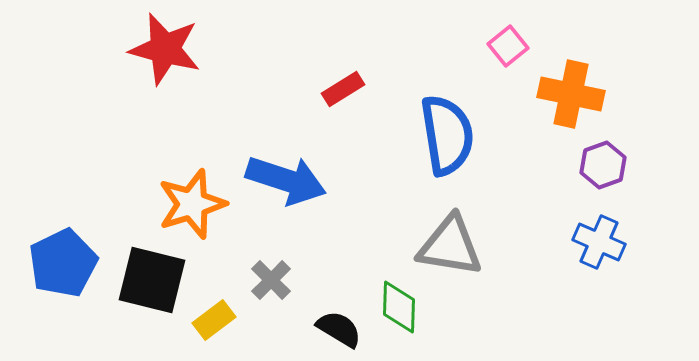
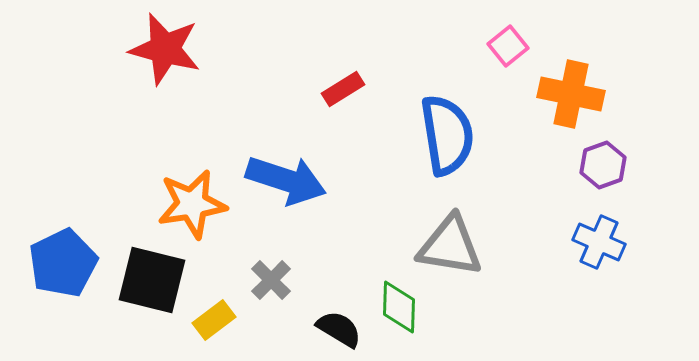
orange star: rotated 8 degrees clockwise
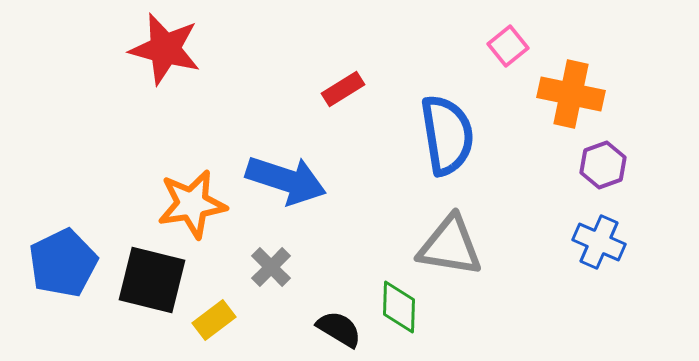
gray cross: moved 13 px up
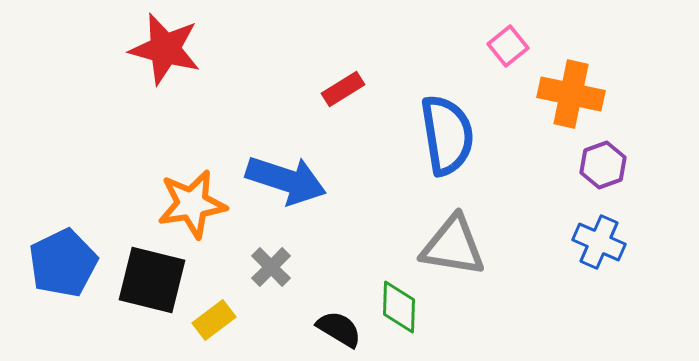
gray triangle: moved 3 px right
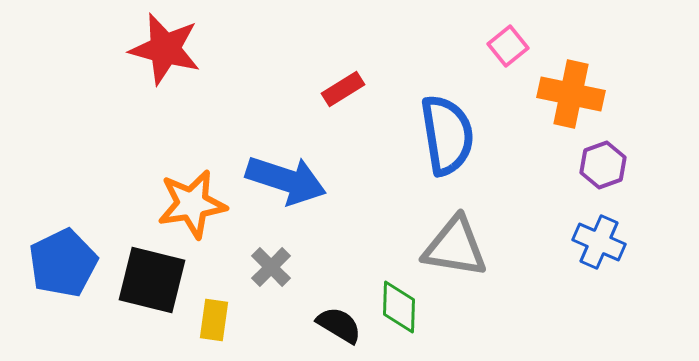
gray triangle: moved 2 px right, 1 px down
yellow rectangle: rotated 45 degrees counterclockwise
black semicircle: moved 4 px up
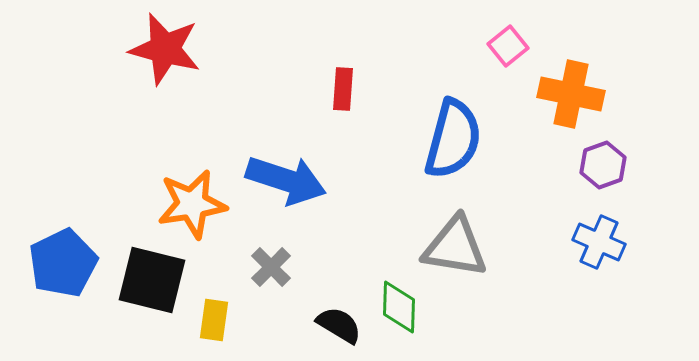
red rectangle: rotated 54 degrees counterclockwise
blue semicircle: moved 6 px right, 4 px down; rotated 24 degrees clockwise
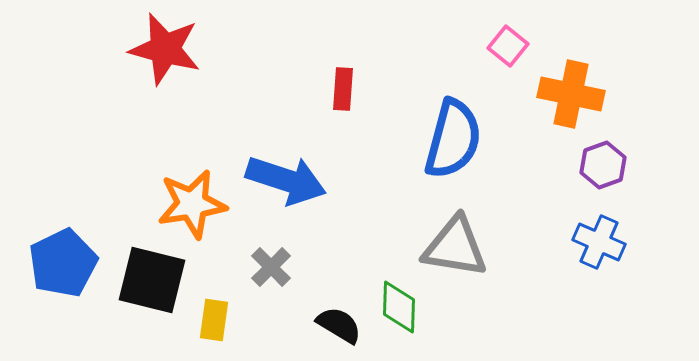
pink square: rotated 12 degrees counterclockwise
